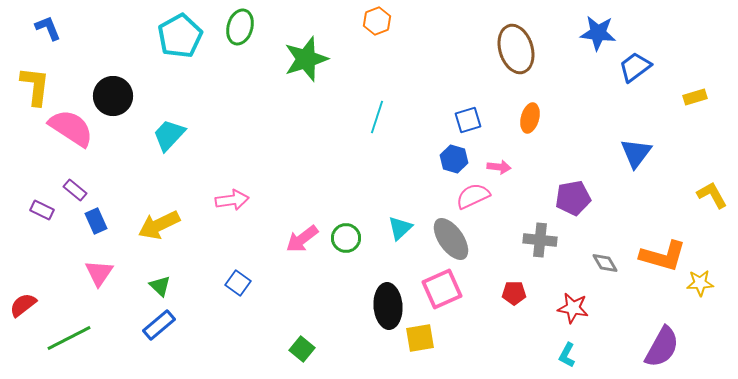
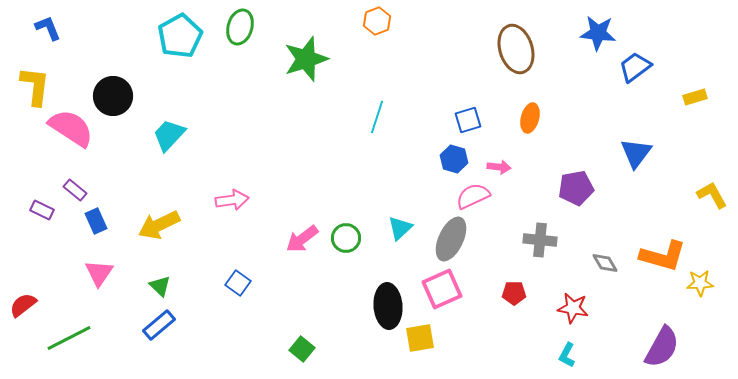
purple pentagon at (573, 198): moved 3 px right, 10 px up
gray ellipse at (451, 239): rotated 60 degrees clockwise
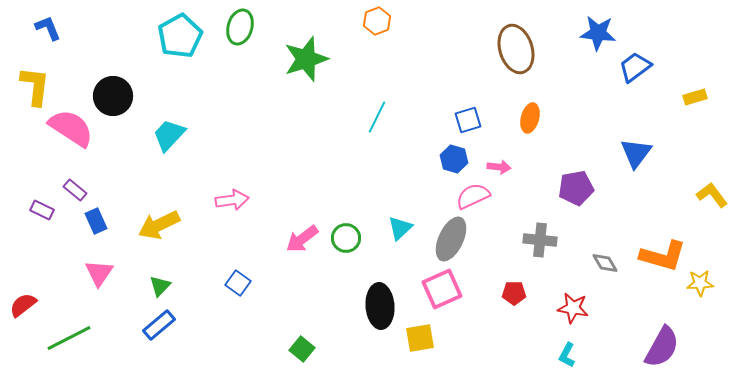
cyan line at (377, 117): rotated 8 degrees clockwise
yellow L-shape at (712, 195): rotated 8 degrees counterclockwise
green triangle at (160, 286): rotated 30 degrees clockwise
black ellipse at (388, 306): moved 8 px left
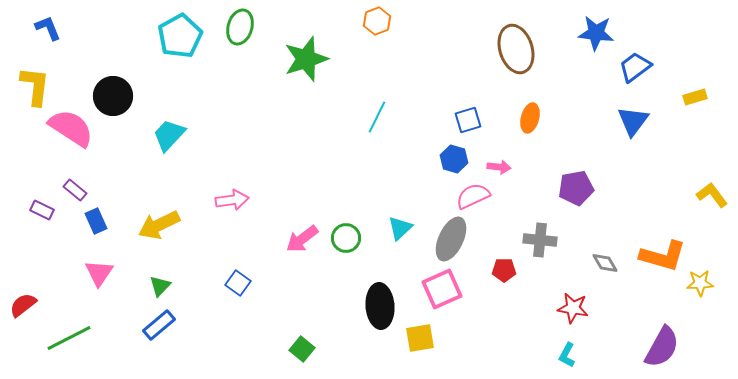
blue star at (598, 33): moved 2 px left
blue triangle at (636, 153): moved 3 px left, 32 px up
red pentagon at (514, 293): moved 10 px left, 23 px up
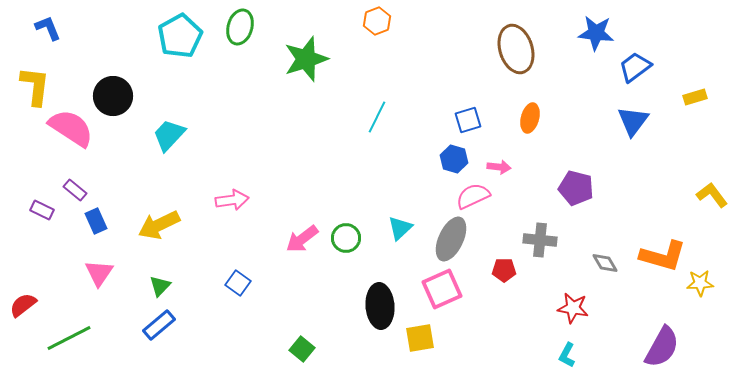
purple pentagon at (576, 188): rotated 24 degrees clockwise
